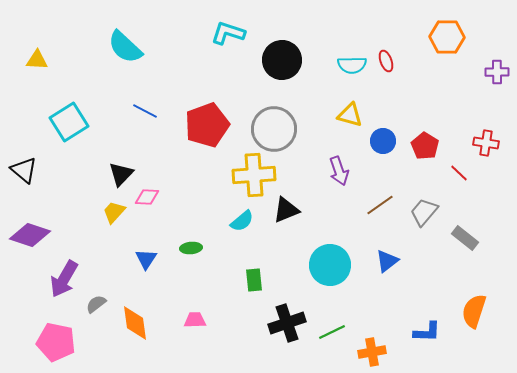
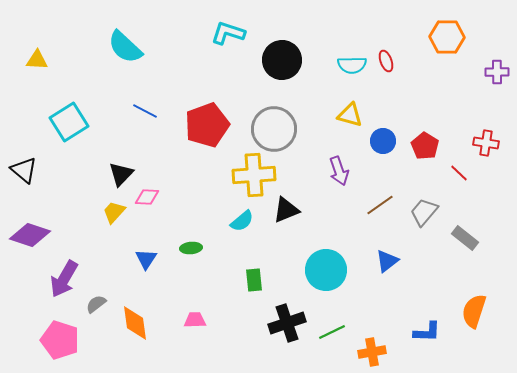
cyan circle at (330, 265): moved 4 px left, 5 px down
pink pentagon at (56, 342): moved 4 px right, 2 px up; rotated 6 degrees clockwise
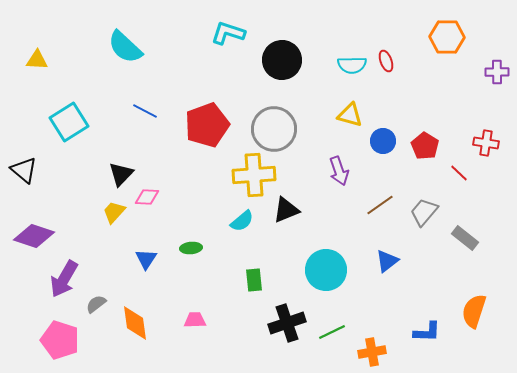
purple diamond at (30, 235): moved 4 px right, 1 px down
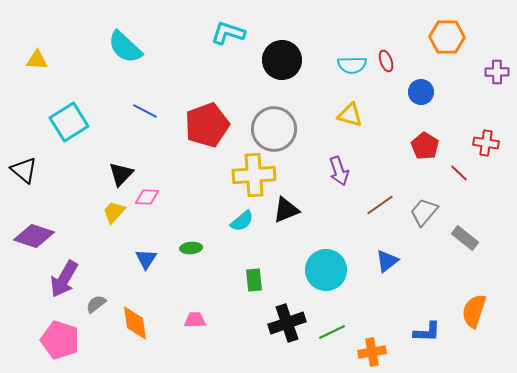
blue circle at (383, 141): moved 38 px right, 49 px up
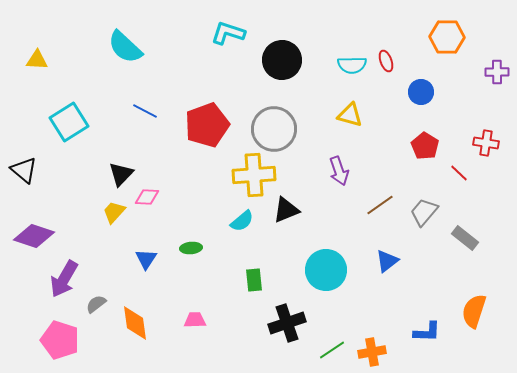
green line at (332, 332): moved 18 px down; rotated 8 degrees counterclockwise
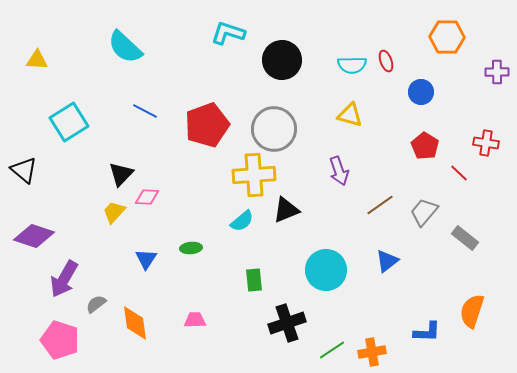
orange semicircle at (474, 311): moved 2 px left
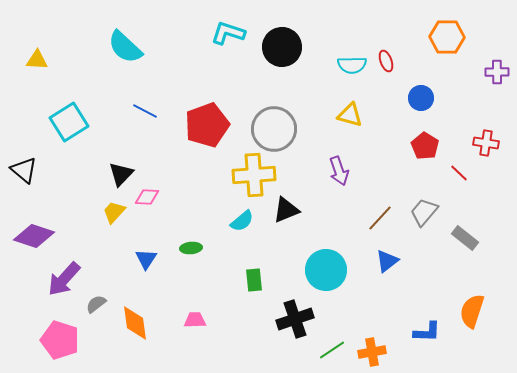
black circle at (282, 60): moved 13 px up
blue circle at (421, 92): moved 6 px down
brown line at (380, 205): moved 13 px down; rotated 12 degrees counterclockwise
purple arrow at (64, 279): rotated 12 degrees clockwise
black cross at (287, 323): moved 8 px right, 4 px up
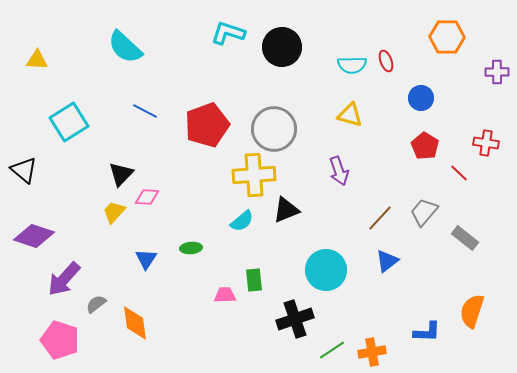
pink trapezoid at (195, 320): moved 30 px right, 25 px up
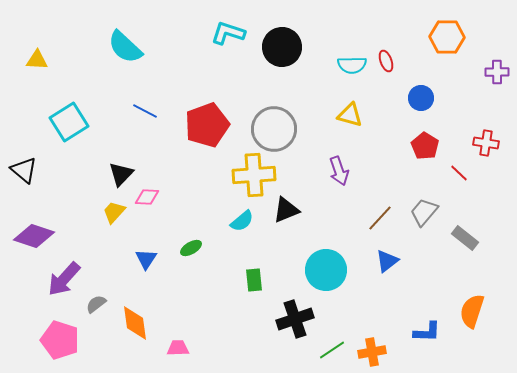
green ellipse at (191, 248): rotated 25 degrees counterclockwise
pink trapezoid at (225, 295): moved 47 px left, 53 px down
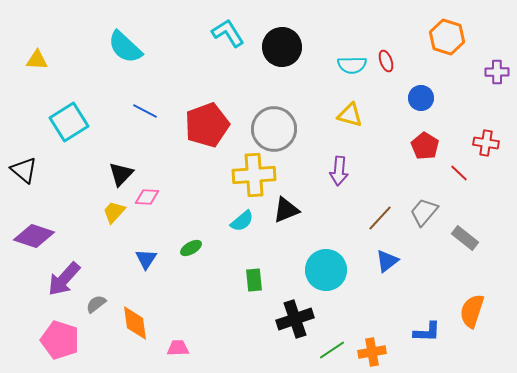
cyan L-shape at (228, 33): rotated 40 degrees clockwise
orange hexagon at (447, 37): rotated 16 degrees clockwise
purple arrow at (339, 171): rotated 24 degrees clockwise
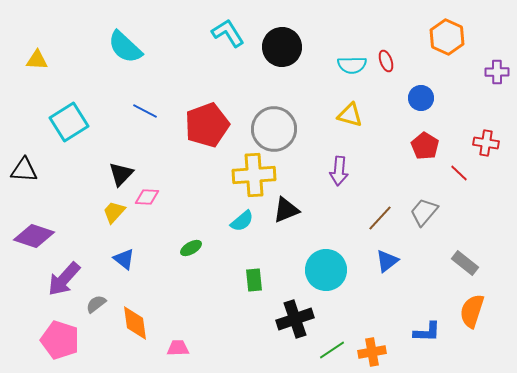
orange hexagon at (447, 37): rotated 8 degrees clockwise
black triangle at (24, 170): rotated 36 degrees counterclockwise
gray rectangle at (465, 238): moved 25 px down
blue triangle at (146, 259): moved 22 px left; rotated 25 degrees counterclockwise
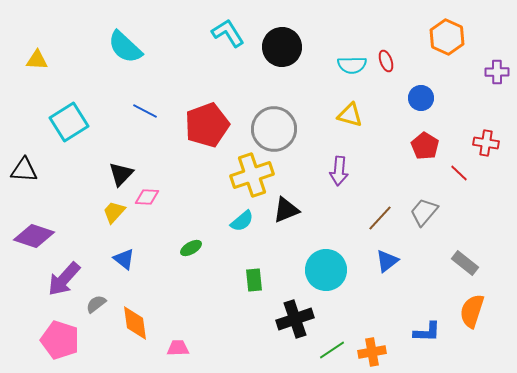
yellow cross at (254, 175): moved 2 px left; rotated 15 degrees counterclockwise
